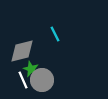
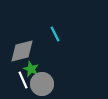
gray circle: moved 4 px down
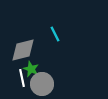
gray diamond: moved 1 px right, 1 px up
white line: moved 1 px left, 2 px up; rotated 12 degrees clockwise
